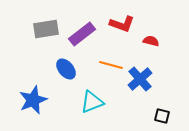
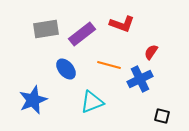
red semicircle: moved 11 px down; rotated 70 degrees counterclockwise
orange line: moved 2 px left
blue cross: rotated 15 degrees clockwise
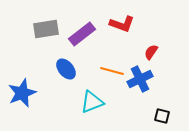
orange line: moved 3 px right, 6 px down
blue star: moved 11 px left, 7 px up
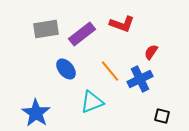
orange line: moved 2 px left; rotated 35 degrees clockwise
blue star: moved 14 px right, 20 px down; rotated 16 degrees counterclockwise
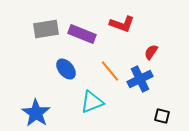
purple rectangle: rotated 60 degrees clockwise
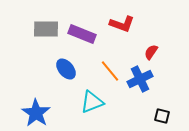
gray rectangle: rotated 10 degrees clockwise
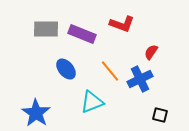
black square: moved 2 px left, 1 px up
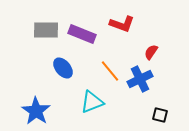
gray rectangle: moved 1 px down
blue ellipse: moved 3 px left, 1 px up
blue star: moved 2 px up
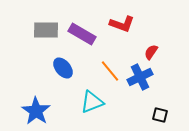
purple rectangle: rotated 8 degrees clockwise
blue cross: moved 2 px up
